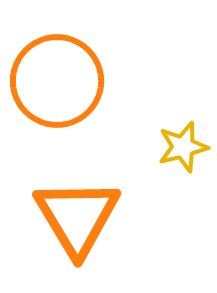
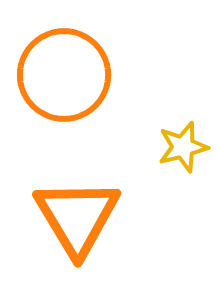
orange circle: moved 7 px right, 6 px up
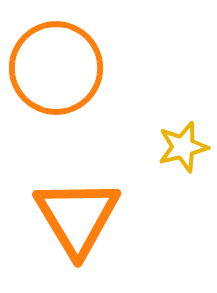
orange circle: moved 8 px left, 7 px up
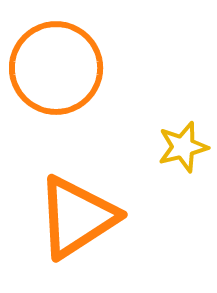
orange triangle: rotated 28 degrees clockwise
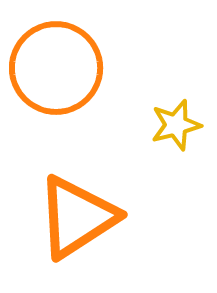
yellow star: moved 7 px left, 22 px up
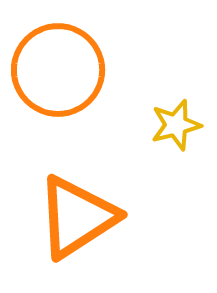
orange circle: moved 2 px right, 2 px down
